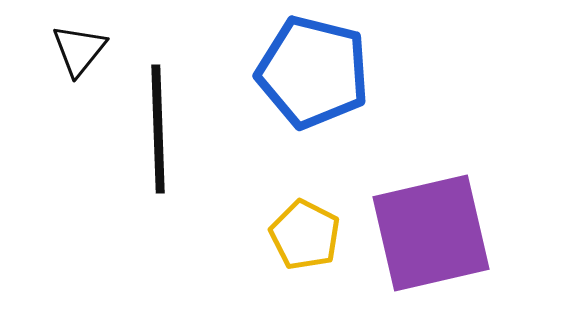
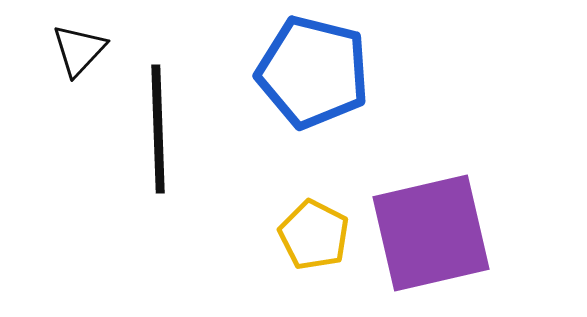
black triangle: rotated 4 degrees clockwise
yellow pentagon: moved 9 px right
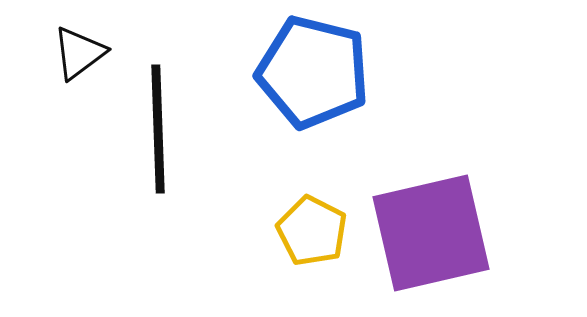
black triangle: moved 3 px down; rotated 10 degrees clockwise
yellow pentagon: moved 2 px left, 4 px up
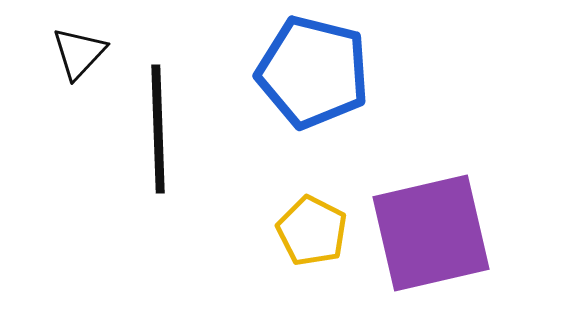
black triangle: rotated 10 degrees counterclockwise
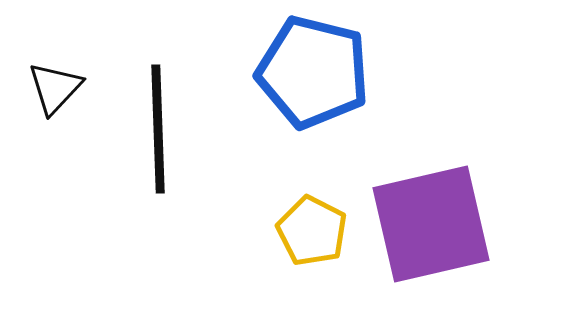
black triangle: moved 24 px left, 35 px down
purple square: moved 9 px up
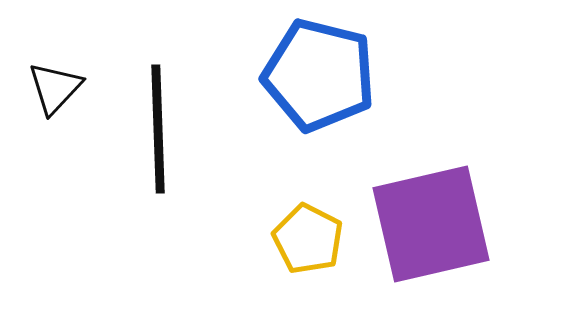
blue pentagon: moved 6 px right, 3 px down
yellow pentagon: moved 4 px left, 8 px down
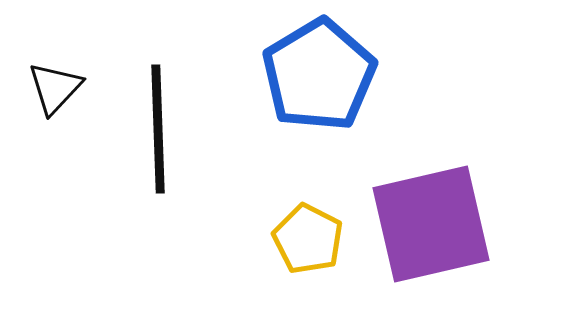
blue pentagon: rotated 27 degrees clockwise
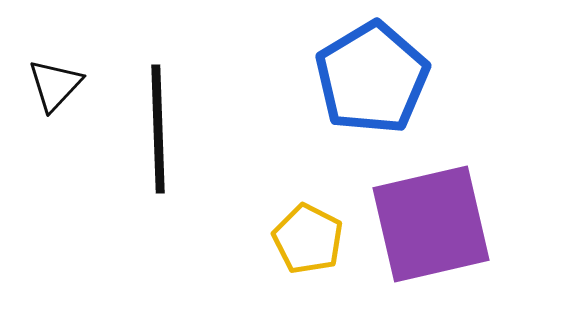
blue pentagon: moved 53 px right, 3 px down
black triangle: moved 3 px up
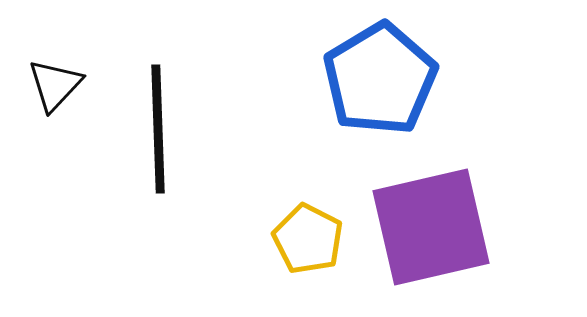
blue pentagon: moved 8 px right, 1 px down
purple square: moved 3 px down
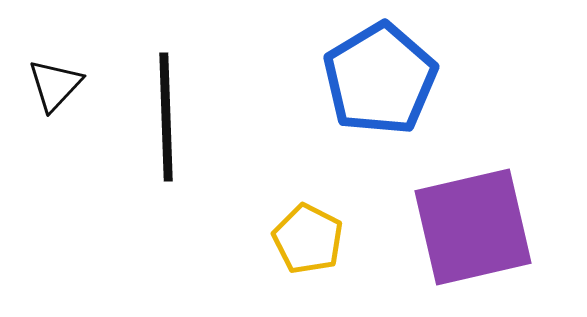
black line: moved 8 px right, 12 px up
purple square: moved 42 px right
